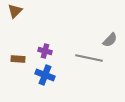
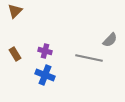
brown rectangle: moved 3 px left, 5 px up; rotated 56 degrees clockwise
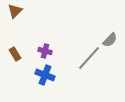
gray line: rotated 60 degrees counterclockwise
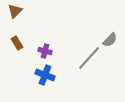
brown rectangle: moved 2 px right, 11 px up
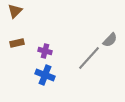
brown rectangle: rotated 72 degrees counterclockwise
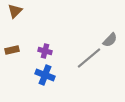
brown rectangle: moved 5 px left, 7 px down
gray line: rotated 8 degrees clockwise
